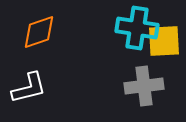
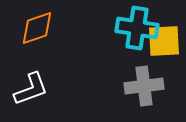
orange diamond: moved 2 px left, 4 px up
white L-shape: moved 2 px right, 1 px down; rotated 6 degrees counterclockwise
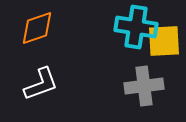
cyan cross: moved 1 px left, 1 px up
white L-shape: moved 10 px right, 5 px up
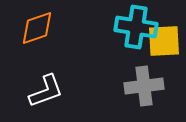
white L-shape: moved 5 px right, 7 px down
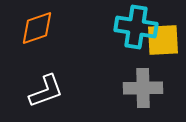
yellow square: moved 1 px left, 1 px up
gray cross: moved 1 px left, 2 px down; rotated 6 degrees clockwise
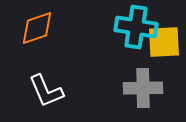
yellow square: moved 1 px right, 2 px down
white L-shape: rotated 87 degrees clockwise
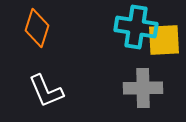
orange diamond: rotated 54 degrees counterclockwise
yellow square: moved 2 px up
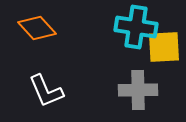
orange diamond: rotated 60 degrees counterclockwise
yellow square: moved 7 px down
gray cross: moved 5 px left, 2 px down
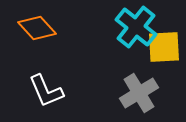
cyan cross: rotated 30 degrees clockwise
gray cross: moved 1 px right, 3 px down; rotated 30 degrees counterclockwise
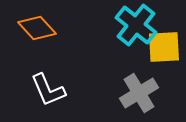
cyan cross: moved 2 px up
white L-shape: moved 2 px right, 1 px up
